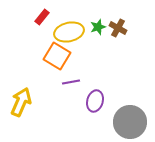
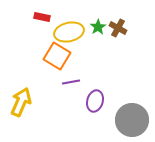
red rectangle: rotated 63 degrees clockwise
green star: rotated 14 degrees counterclockwise
gray circle: moved 2 px right, 2 px up
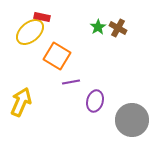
yellow ellipse: moved 39 px left; rotated 28 degrees counterclockwise
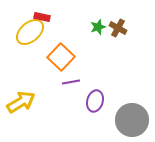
green star: rotated 14 degrees clockwise
orange square: moved 4 px right, 1 px down; rotated 12 degrees clockwise
yellow arrow: rotated 36 degrees clockwise
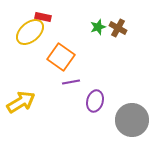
red rectangle: moved 1 px right
orange square: rotated 8 degrees counterclockwise
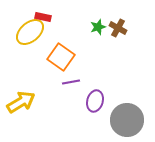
gray circle: moved 5 px left
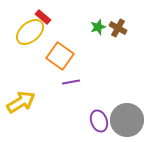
red rectangle: rotated 28 degrees clockwise
orange square: moved 1 px left, 1 px up
purple ellipse: moved 4 px right, 20 px down; rotated 35 degrees counterclockwise
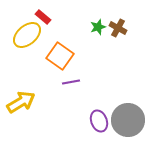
yellow ellipse: moved 3 px left, 3 px down
gray circle: moved 1 px right
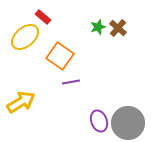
brown cross: rotated 12 degrees clockwise
yellow ellipse: moved 2 px left, 2 px down
gray circle: moved 3 px down
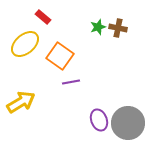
brown cross: rotated 30 degrees counterclockwise
yellow ellipse: moved 7 px down
purple ellipse: moved 1 px up
